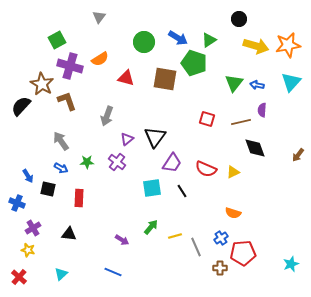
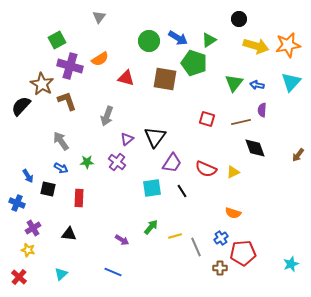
green circle at (144, 42): moved 5 px right, 1 px up
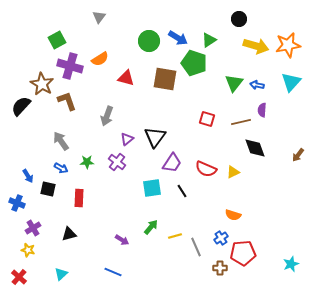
orange semicircle at (233, 213): moved 2 px down
black triangle at (69, 234): rotated 21 degrees counterclockwise
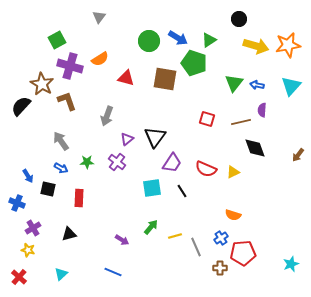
cyan triangle at (291, 82): moved 4 px down
